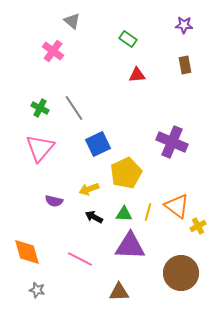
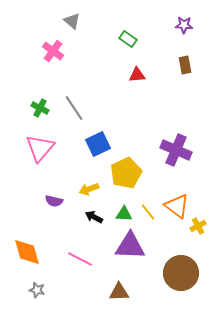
purple cross: moved 4 px right, 8 px down
yellow line: rotated 54 degrees counterclockwise
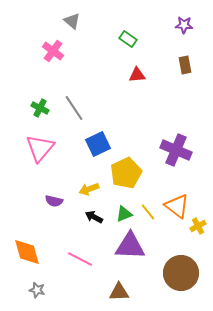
green triangle: rotated 24 degrees counterclockwise
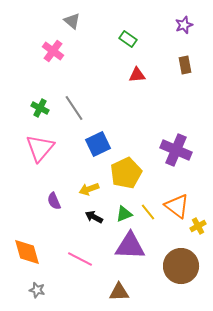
purple star: rotated 24 degrees counterclockwise
purple semicircle: rotated 54 degrees clockwise
brown circle: moved 7 px up
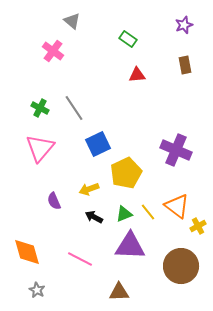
gray star: rotated 14 degrees clockwise
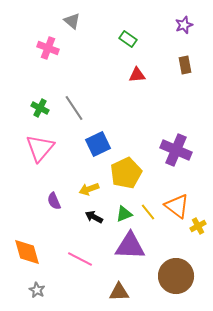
pink cross: moved 5 px left, 3 px up; rotated 15 degrees counterclockwise
brown circle: moved 5 px left, 10 px down
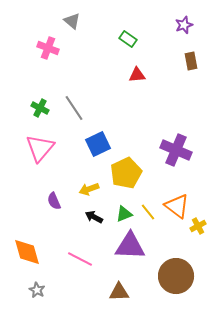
brown rectangle: moved 6 px right, 4 px up
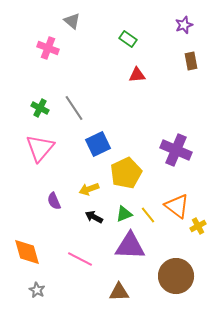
yellow line: moved 3 px down
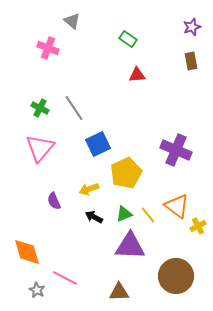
purple star: moved 8 px right, 2 px down
pink line: moved 15 px left, 19 px down
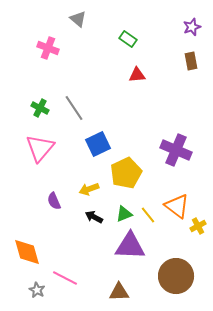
gray triangle: moved 6 px right, 2 px up
